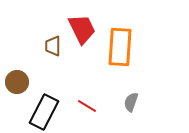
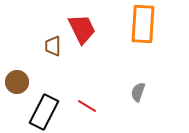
orange rectangle: moved 23 px right, 23 px up
gray semicircle: moved 7 px right, 10 px up
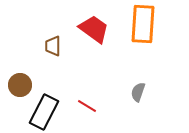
red trapezoid: moved 12 px right; rotated 28 degrees counterclockwise
brown circle: moved 3 px right, 3 px down
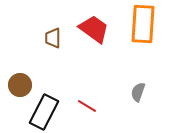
brown trapezoid: moved 8 px up
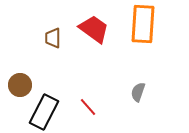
red line: moved 1 px right, 1 px down; rotated 18 degrees clockwise
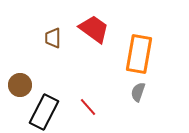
orange rectangle: moved 4 px left, 30 px down; rotated 6 degrees clockwise
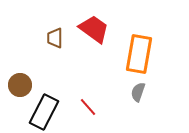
brown trapezoid: moved 2 px right
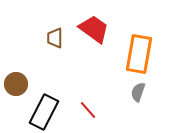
brown circle: moved 4 px left, 1 px up
red line: moved 3 px down
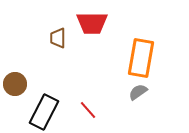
red trapezoid: moved 2 px left, 6 px up; rotated 144 degrees clockwise
brown trapezoid: moved 3 px right
orange rectangle: moved 2 px right, 4 px down
brown circle: moved 1 px left
gray semicircle: rotated 36 degrees clockwise
